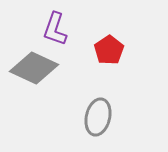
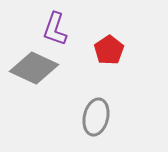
gray ellipse: moved 2 px left
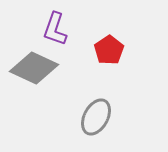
gray ellipse: rotated 15 degrees clockwise
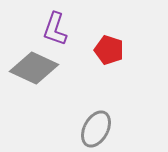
red pentagon: rotated 20 degrees counterclockwise
gray ellipse: moved 12 px down
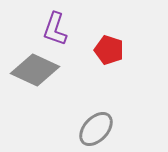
gray diamond: moved 1 px right, 2 px down
gray ellipse: rotated 15 degrees clockwise
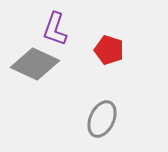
gray diamond: moved 6 px up
gray ellipse: moved 6 px right, 10 px up; rotated 18 degrees counterclockwise
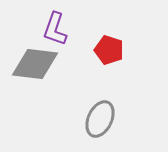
gray diamond: rotated 18 degrees counterclockwise
gray ellipse: moved 2 px left
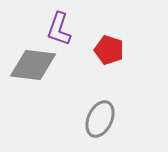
purple L-shape: moved 4 px right
gray diamond: moved 2 px left, 1 px down
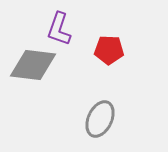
red pentagon: rotated 16 degrees counterclockwise
